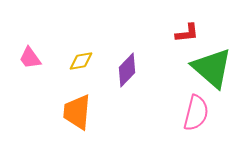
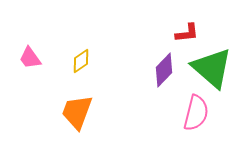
yellow diamond: rotated 25 degrees counterclockwise
purple diamond: moved 37 px right
orange trapezoid: rotated 15 degrees clockwise
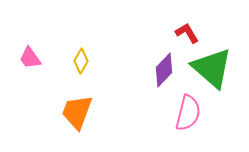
red L-shape: rotated 115 degrees counterclockwise
yellow diamond: rotated 25 degrees counterclockwise
pink semicircle: moved 8 px left
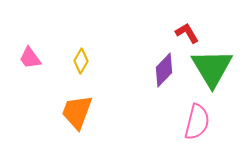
green triangle: rotated 18 degrees clockwise
pink semicircle: moved 9 px right, 9 px down
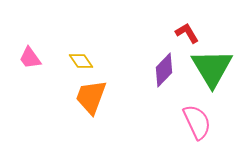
yellow diamond: rotated 65 degrees counterclockwise
orange trapezoid: moved 14 px right, 15 px up
pink semicircle: rotated 39 degrees counterclockwise
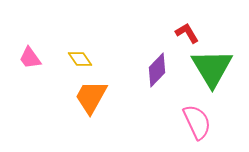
yellow diamond: moved 1 px left, 2 px up
purple diamond: moved 7 px left
orange trapezoid: rotated 9 degrees clockwise
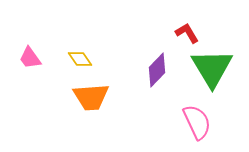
orange trapezoid: rotated 123 degrees counterclockwise
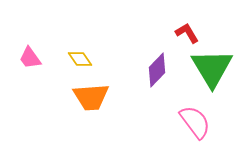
pink semicircle: moved 2 px left; rotated 12 degrees counterclockwise
